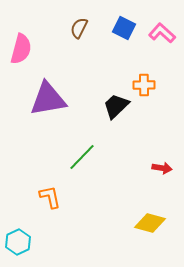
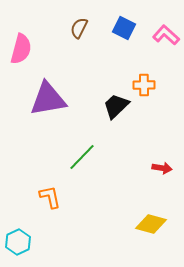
pink L-shape: moved 4 px right, 2 px down
yellow diamond: moved 1 px right, 1 px down
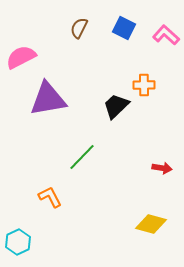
pink semicircle: moved 8 px down; rotated 132 degrees counterclockwise
orange L-shape: rotated 15 degrees counterclockwise
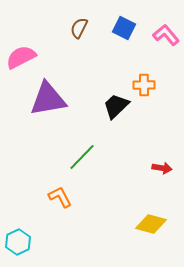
pink L-shape: rotated 8 degrees clockwise
orange L-shape: moved 10 px right
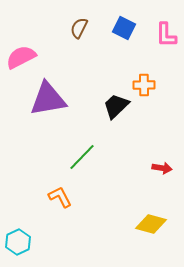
pink L-shape: rotated 140 degrees counterclockwise
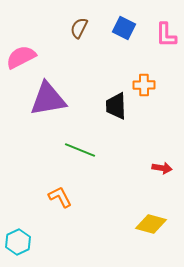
black trapezoid: rotated 48 degrees counterclockwise
green line: moved 2 px left, 7 px up; rotated 68 degrees clockwise
